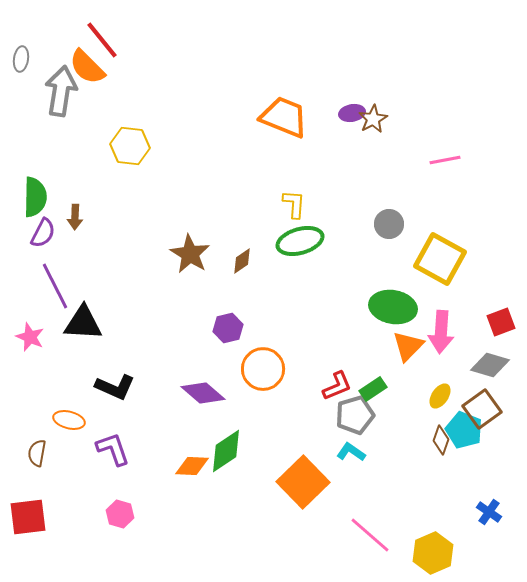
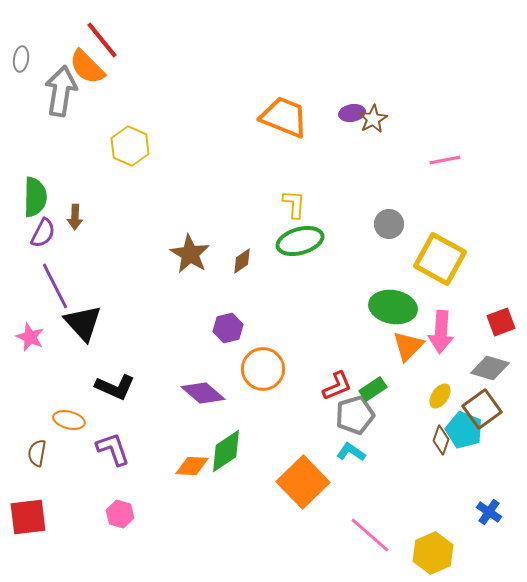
yellow hexagon at (130, 146): rotated 18 degrees clockwise
black triangle at (83, 323): rotated 45 degrees clockwise
gray diamond at (490, 365): moved 3 px down
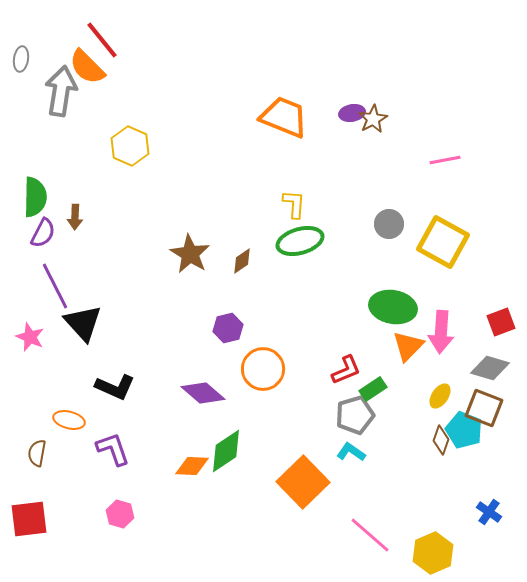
yellow square at (440, 259): moved 3 px right, 17 px up
red L-shape at (337, 386): moved 9 px right, 16 px up
brown square at (482, 409): moved 2 px right, 1 px up; rotated 33 degrees counterclockwise
red square at (28, 517): moved 1 px right, 2 px down
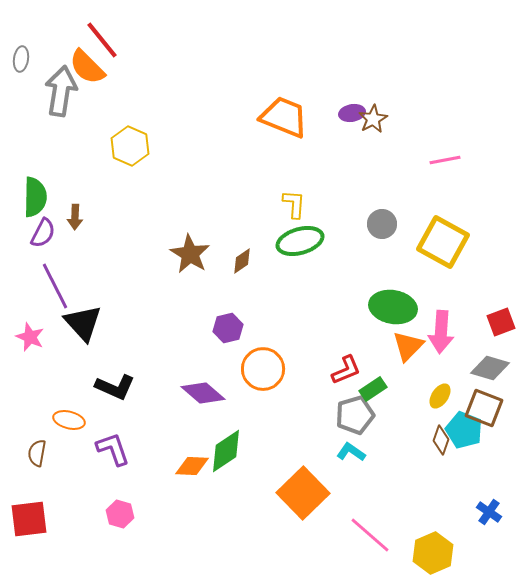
gray circle at (389, 224): moved 7 px left
orange square at (303, 482): moved 11 px down
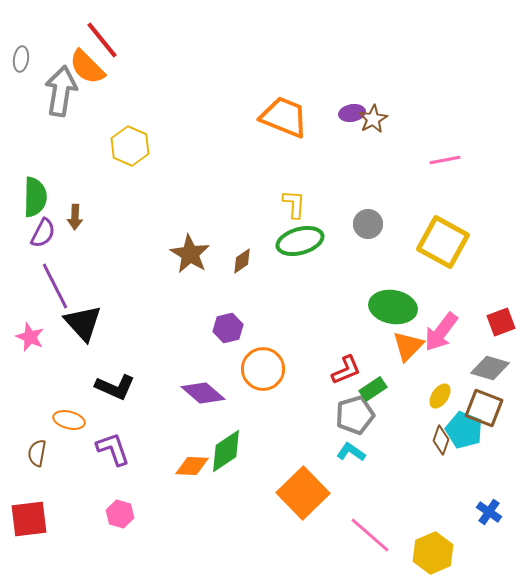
gray circle at (382, 224): moved 14 px left
pink arrow at (441, 332): rotated 33 degrees clockwise
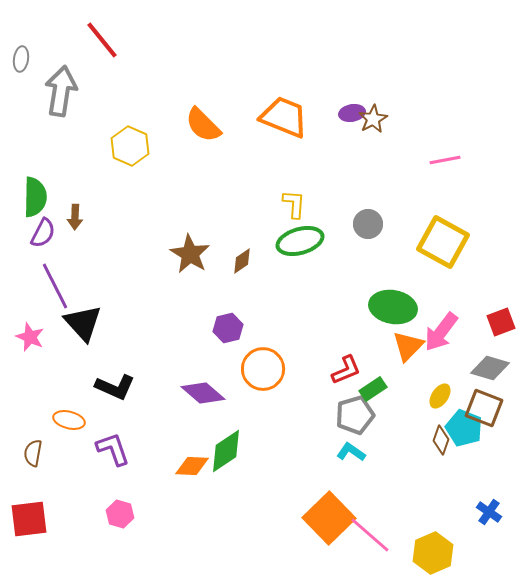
orange semicircle at (87, 67): moved 116 px right, 58 px down
cyan pentagon at (464, 430): moved 2 px up
brown semicircle at (37, 453): moved 4 px left
orange square at (303, 493): moved 26 px right, 25 px down
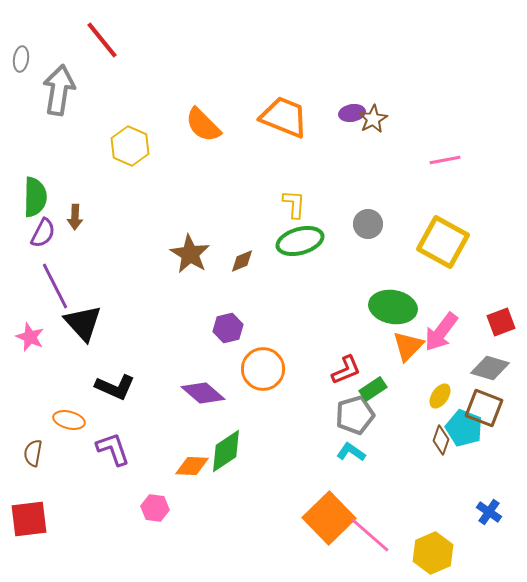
gray arrow at (61, 91): moved 2 px left, 1 px up
brown diamond at (242, 261): rotated 12 degrees clockwise
pink hexagon at (120, 514): moved 35 px right, 6 px up; rotated 8 degrees counterclockwise
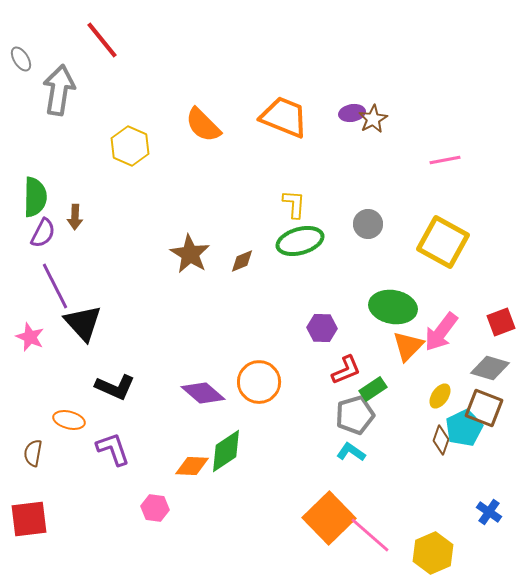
gray ellipse at (21, 59): rotated 40 degrees counterclockwise
purple hexagon at (228, 328): moved 94 px right; rotated 16 degrees clockwise
orange circle at (263, 369): moved 4 px left, 13 px down
cyan pentagon at (464, 428): rotated 24 degrees clockwise
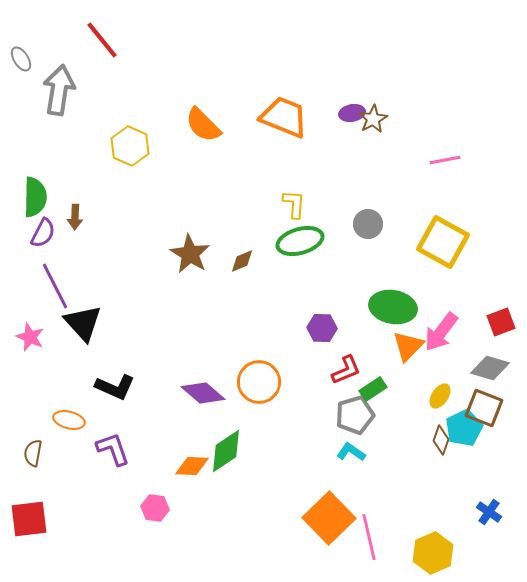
pink line at (370, 535): moved 1 px left, 2 px down; rotated 36 degrees clockwise
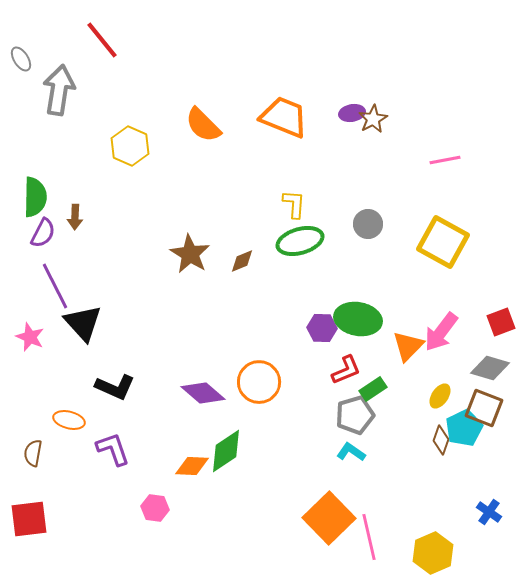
green ellipse at (393, 307): moved 35 px left, 12 px down
